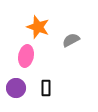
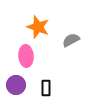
pink ellipse: rotated 15 degrees counterclockwise
purple circle: moved 3 px up
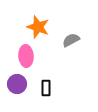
purple circle: moved 1 px right, 1 px up
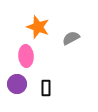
gray semicircle: moved 2 px up
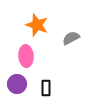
orange star: moved 1 px left, 2 px up
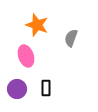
gray semicircle: rotated 42 degrees counterclockwise
pink ellipse: rotated 15 degrees counterclockwise
purple circle: moved 5 px down
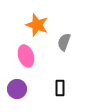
gray semicircle: moved 7 px left, 4 px down
black rectangle: moved 14 px right
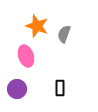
orange star: moved 1 px down
gray semicircle: moved 8 px up
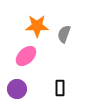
orange star: rotated 20 degrees counterclockwise
pink ellipse: rotated 65 degrees clockwise
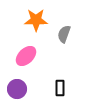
orange star: moved 1 px left, 6 px up
